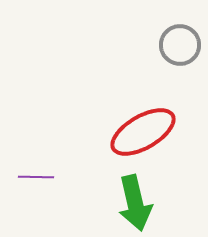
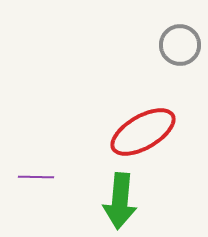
green arrow: moved 15 px left, 2 px up; rotated 18 degrees clockwise
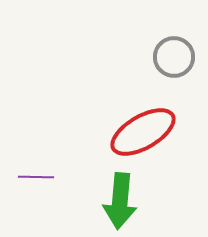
gray circle: moved 6 px left, 12 px down
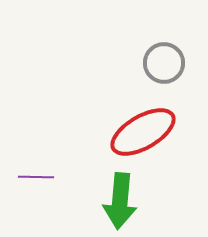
gray circle: moved 10 px left, 6 px down
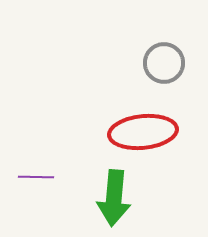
red ellipse: rotated 24 degrees clockwise
green arrow: moved 6 px left, 3 px up
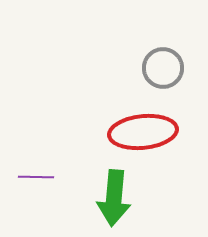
gray circle: moved 1 px left, 5 px down
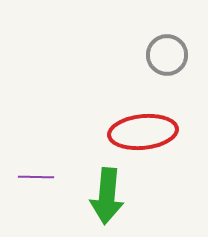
gray circle: moved 4 px right, 13 px up
green arrow: moved 7 px left, 2 px up
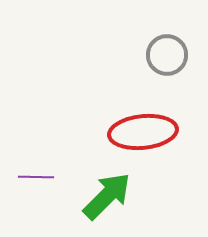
green arrow: rotated 140 degrees counterclockwise
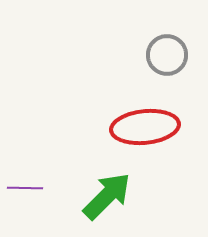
red ellipse: moved 2 px right, 5 px up
purple line: moved 11 px left, 11 px down
